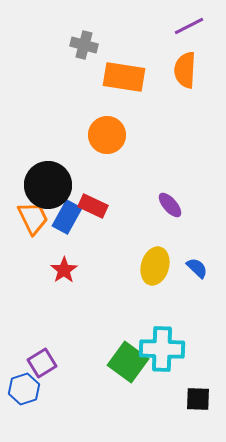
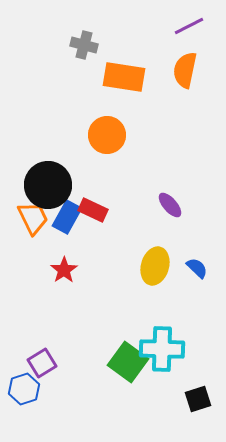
orange semicircle: rotated 9 degrees clockwise
red rectangle: moved 4 px down
black square: rotated 20 degrees counterclockwise
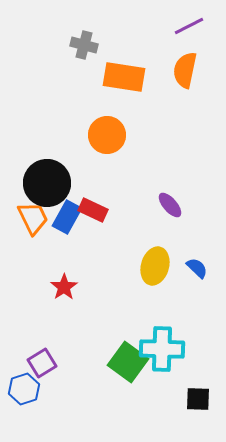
black circle: moved 1 px left, 2 px up
red star: moved 17 px down
black square: rotated 20 degrees clockwise
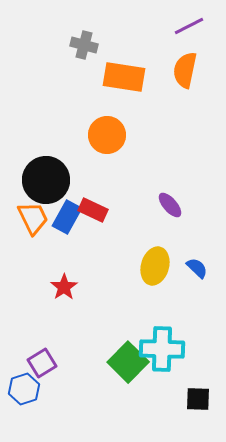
black circle: moved 1 px left, 3 px up
green square: rotated 9 degrees clockwise
